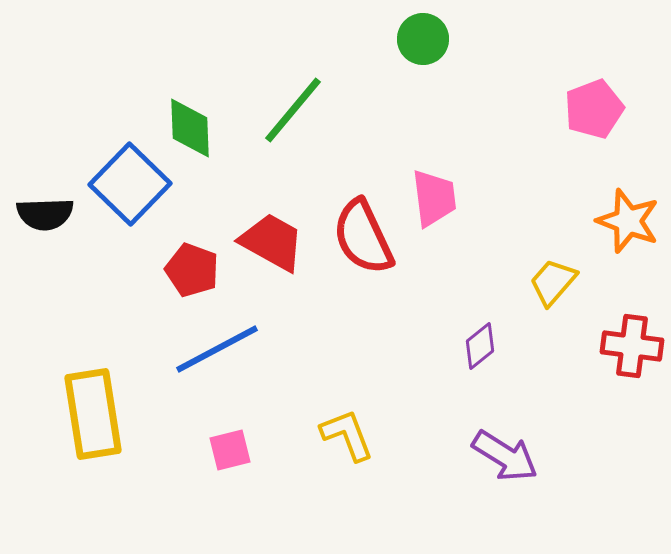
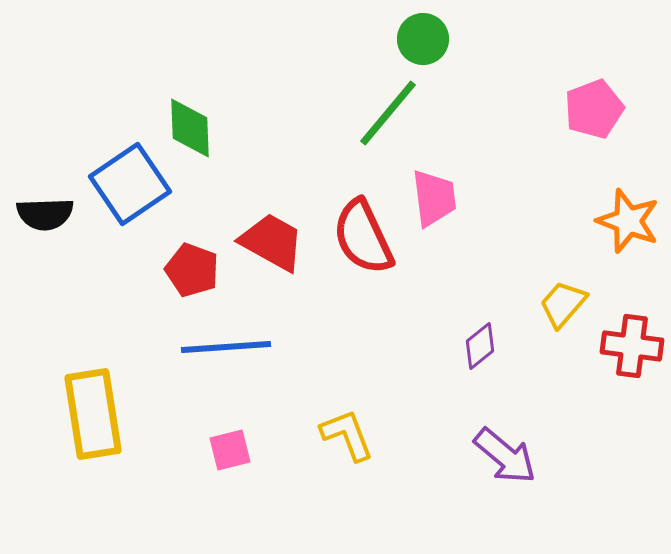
green line: moved 95 px right, 3 px down
blue square: rotated 12 degrees clockwise
yellow trapezoid: moved 10 px right, 22 px down
blue line: moved 9 px right, 2 px up; rotated 24 degrees clockwise
purple arrow: rotated 8 degrees clockwise
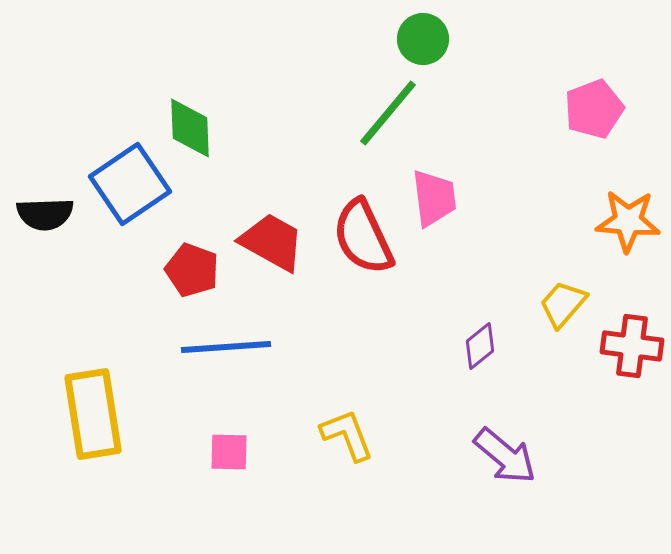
orange star: rotated 16 degrees counterclockwise
pink square: moved 1 px left, 2 px down; rotated 15 degrees clockwise
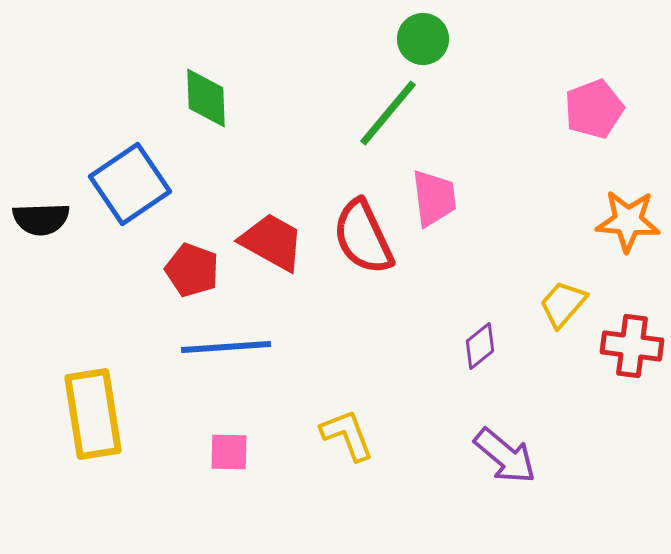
green diamond: moved 16 px right, 30 px up
black semicircle: moved 4 px left, 5 px down
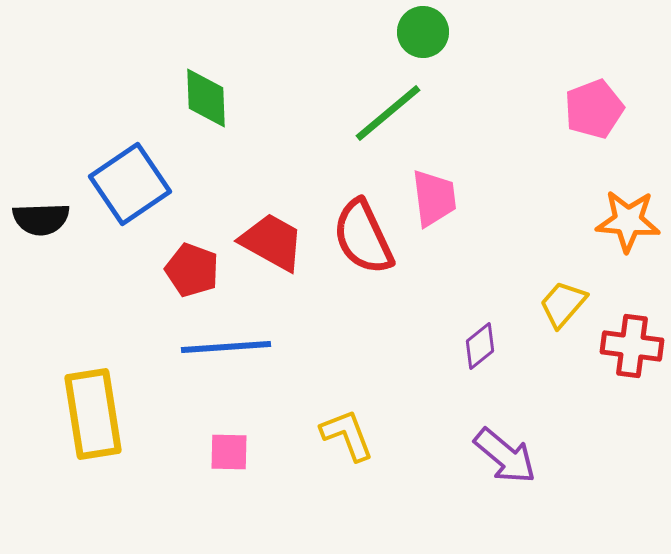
green circle: moved 7 px up
green line: rotated 10 degrees clockwise
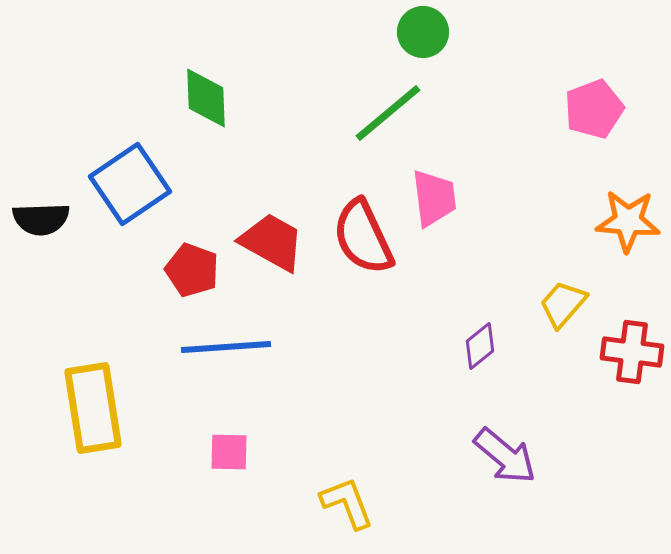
red cross: moved 6 px down
yellow rectangle: moved 6 px up
yellow L-shape: moved 68 px down
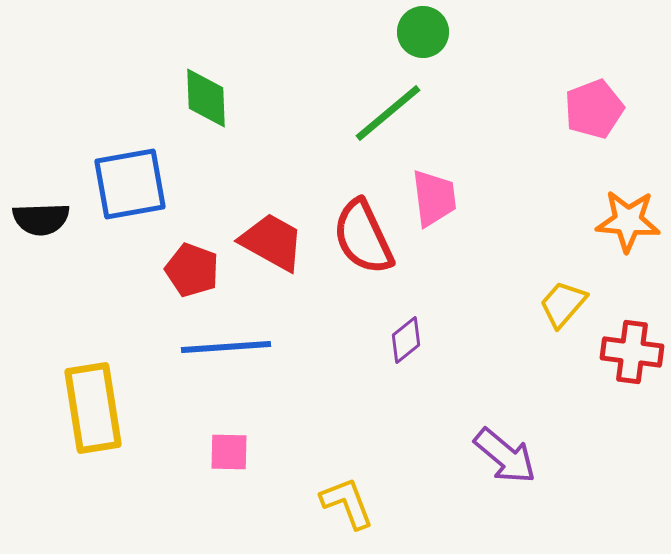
blue square: rotated 24 degrees clockwise
purple diamond: moved 74 px left, 6 px up
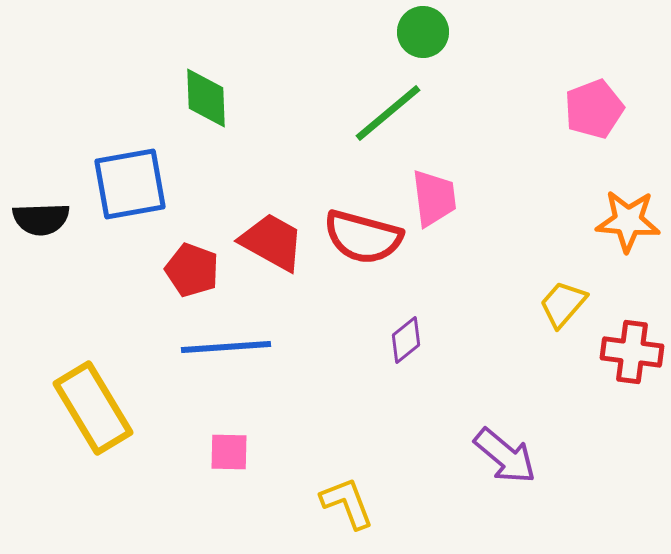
red semicircle: rotated 50 degrees counterclockwise
yellow rectangle: rotated 22 degrees counterclockwise
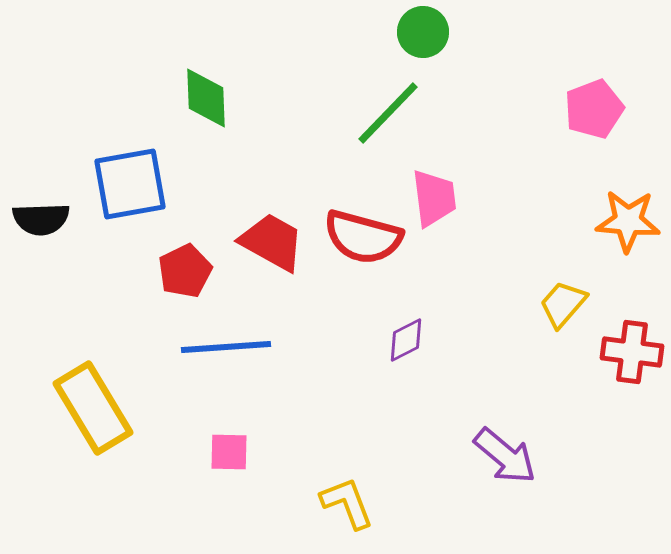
green line: rotated 6 degrees counterclockwise
red pentagon: moved 7 px left, 1 px down; rotated 26 degrees clockwise
purple diamond: rotated 12 degrees clockwise
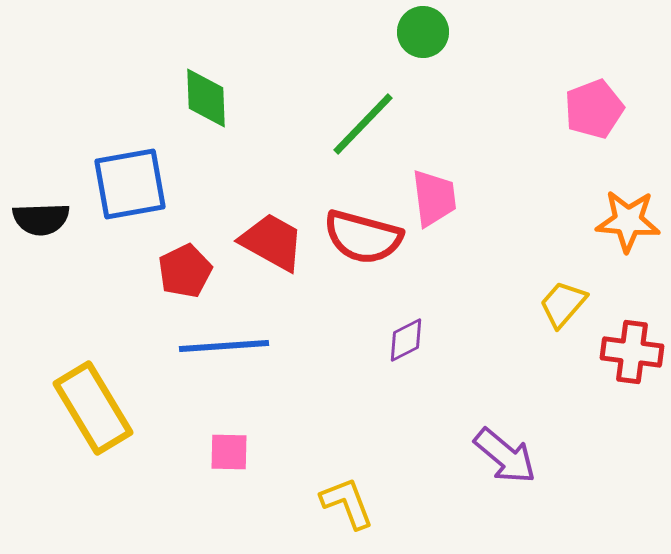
green line: moved 25 px left, 11 px down
blue line: moved 2 px left, 1 px up
